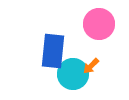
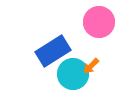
pink circle: moved 2 px up
blue rectangle: rotated 52 degrees clockwise
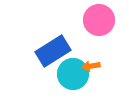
pink circle: moved 2 px up
orange arrow: rotated 36 degrees clockwise
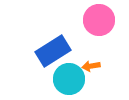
cyan circle: moved 4 px left, 5 px down
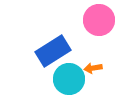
orange arrow: moved 2 px right, 2 px down
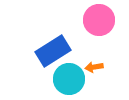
orange arrow: moved 1 px right, 1 px up
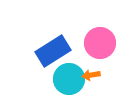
pink circle: moved 1 px right, 23 px down
orange arrow: moved 3 px left, 8 px down
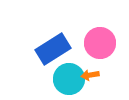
blue rectangle: moved 2 px up
orange arrow: moved 1 px left
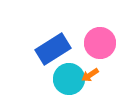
orange arrow: rotated 24 degrees counterclockwise
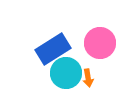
orange arrow: moved 2 px left, 3 px down; rotated 66 degrees counterclockwise
cyan circle: moved 3 px left, 6 px up
